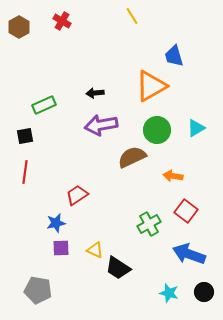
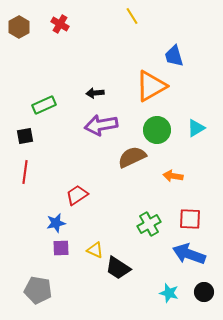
red cross: moved 2 px left, 3 px down
red square: moved 4 px right, 8 px down; rotated 35 degrees counterclockwise
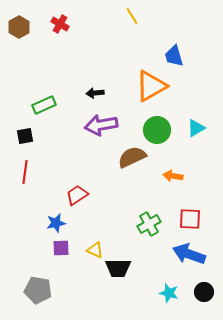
black trapezoid: rotated 32 degrees counterclockwise
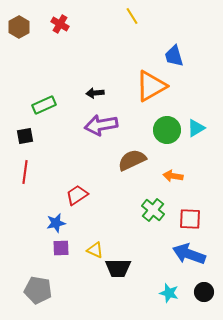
green circle: moved 10 px right
brown semicircle: moved 3 px down
green cross: moved 4 px right, 14 px up; rotated 20 degrees counterclockwise
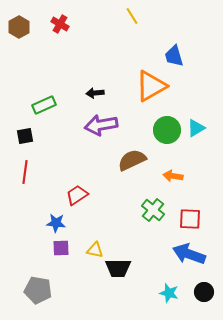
blue star: rotated 18 degrees clockwise
yellow triangle: rotated 12 degrees counterclockwise
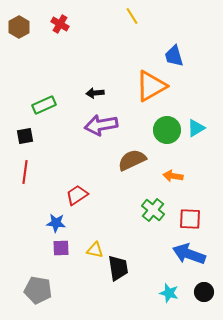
black trapezoid: rotated 100 degrees counterclockwise
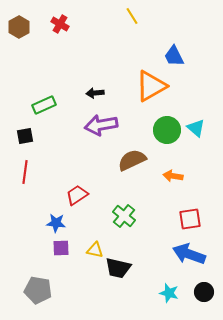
blue trapezoid: rotated 10 degrees counterclockwise
cyan triangle: rotated 48 degrees counterclockwise
green cross: moved 29 px left, 6 px down
red square: rotated 10 degrees counterclockwise
black trapezoid: rotated 112 degrees clockwise
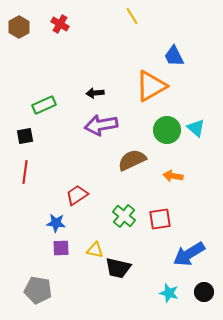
red square: moved 30 px left
blue arrow: rotated 52 degrees counterclockwise
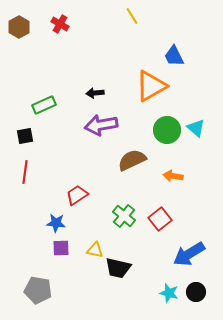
red square: rotated 30 degrees counterclockwise
black circle: moved 8 px left
